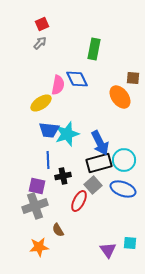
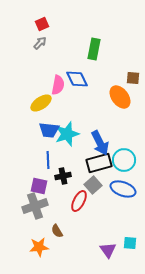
purple square: moved 2 px right
brown semicircle: moved 1 px left, 1 px down
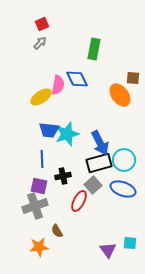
orange ellipse: moved 2 px up
yellow ellipse: moved 6 px up
blue line: moved 6 px left, 1 px up
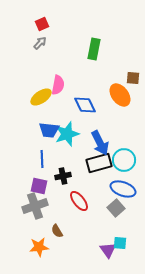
blue diamond: moved 8 px right, 26 px down
gray square: moved 23 px right, 23 px down
red ellipse: rotated 65 degrees counterclockwise
cyan square: moved 10 px left
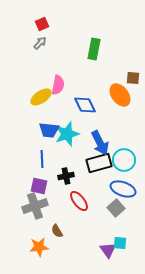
black cross: moved 3 px right
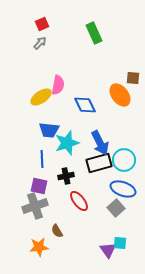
green rectangle: moved 16 px up; rotated 35 degrees counterclockwise
cyan star: moved 9 px down
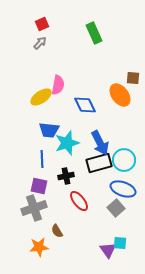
gray cross: moved 1 px left, 2 px down
